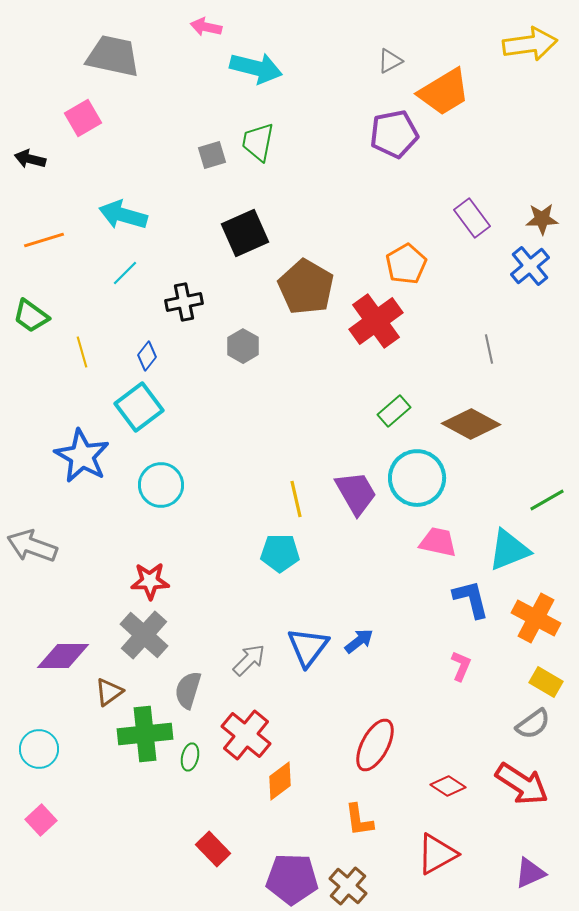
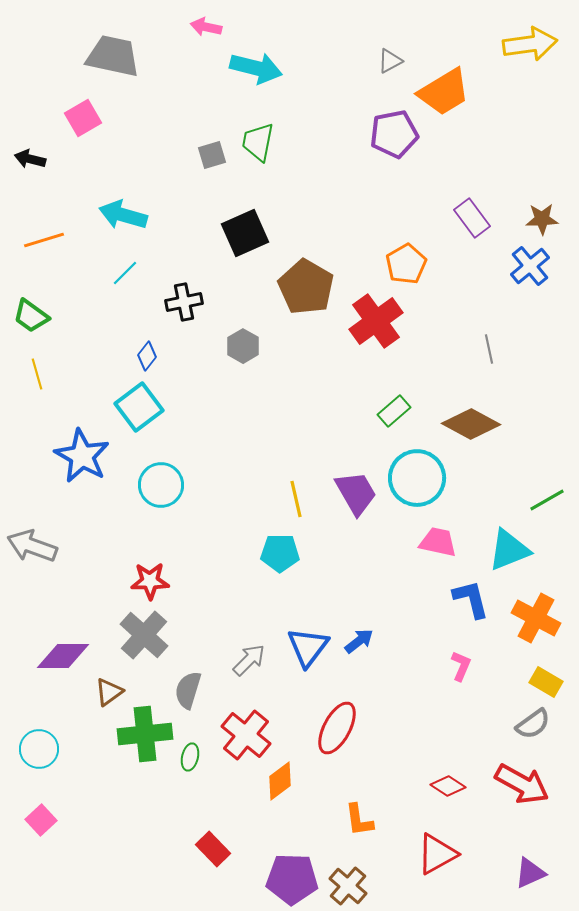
yellow line at (82, 352): moved 45 px left, 22 px down
red ellipse at (375, 745): moved 38 px left, 17 px up
red arrow at (522, 784): rotated 4 degrees counterclockwise
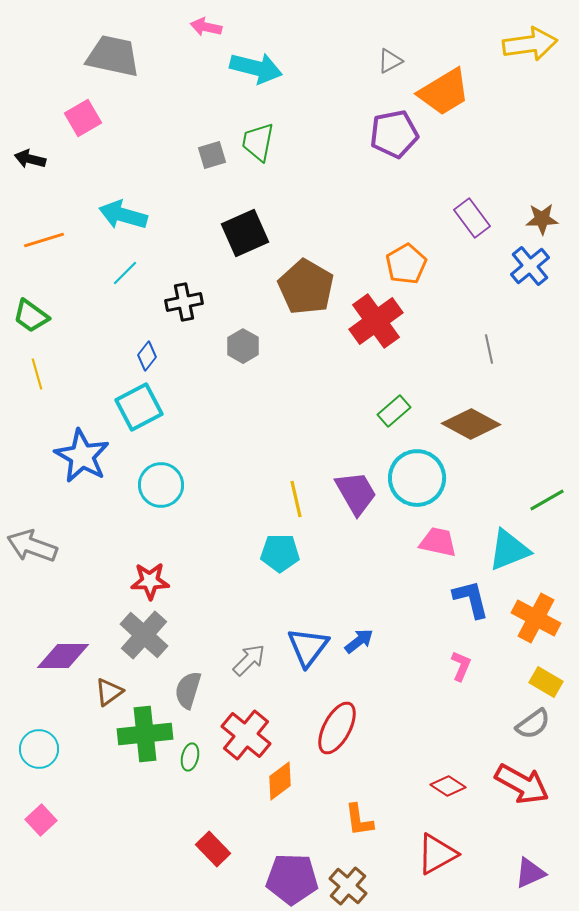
cyan square at (139, 407): rotated 9 degrees clockwise
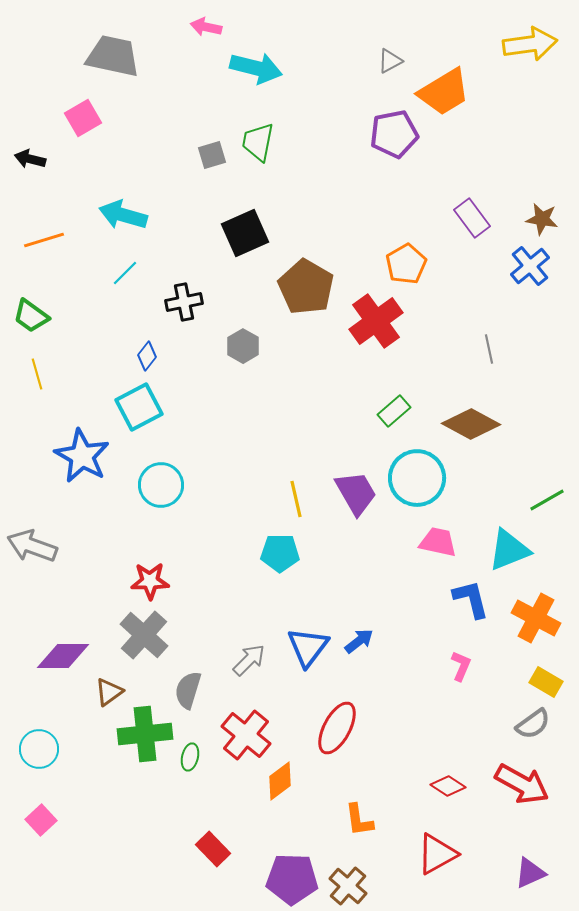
brown star at (542, 219): rotated 12 degrees clockwise
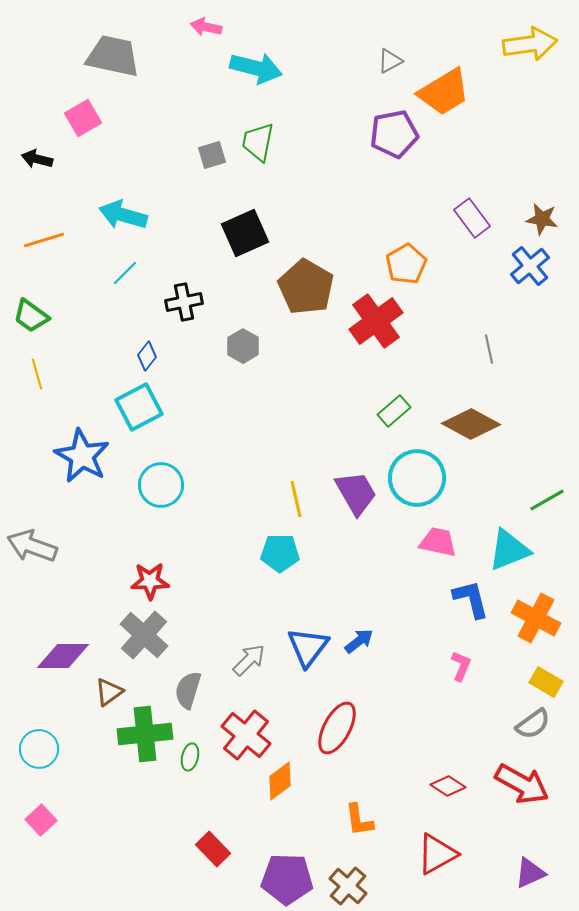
black arrow at (30, 159): moved 7 px right
purple pentagon at (292, 879): moved 5 px left
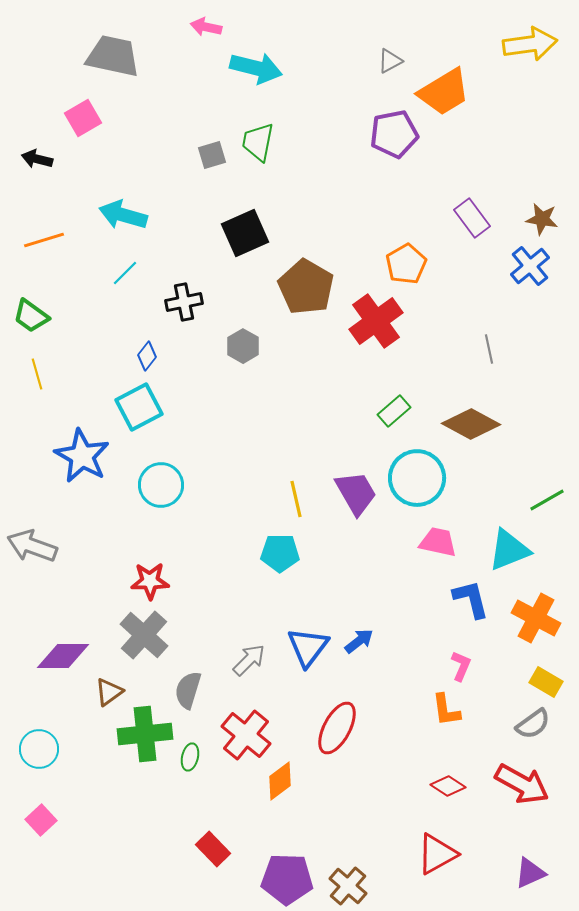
orange L-shape at (359, 820): moved 87 px right, 110 px up
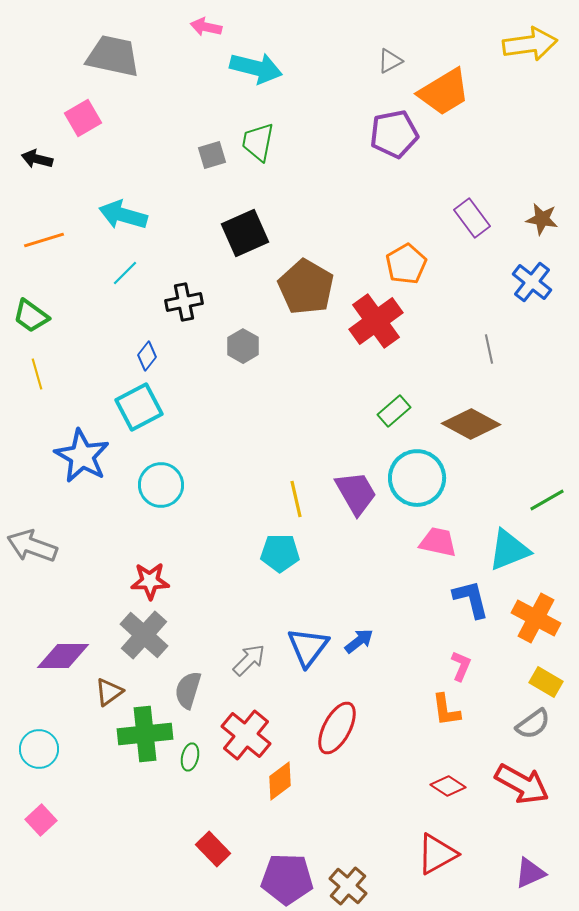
blue cross at (530, 266): moved 2 px right, 16 px down; rotated 12 degrees counterclockwise
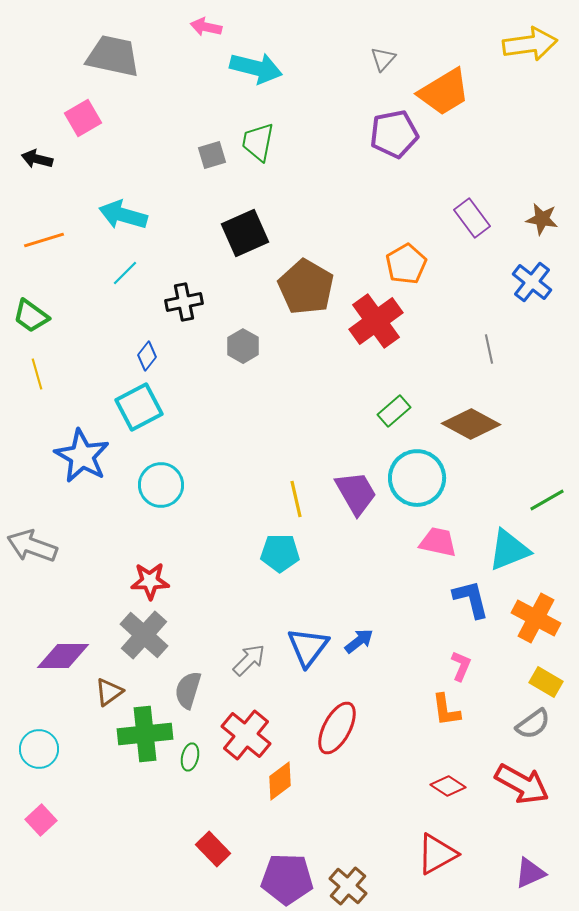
gray triangle at (390, 61): moved 7 px left, 2 px up; rotated 20 degrees counterclockwise
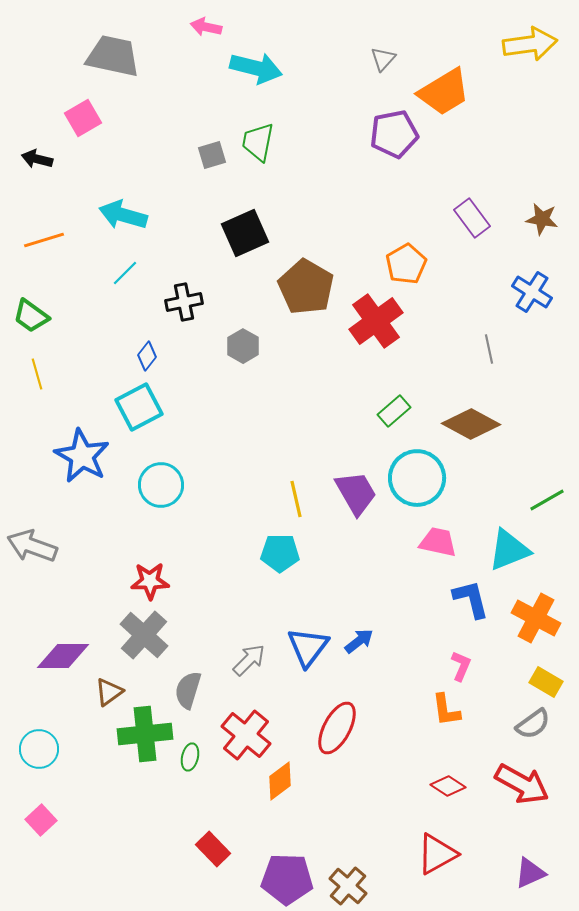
blue cross at (532, 282): moved 10 px down; rotated 6 degrees counterclockwise
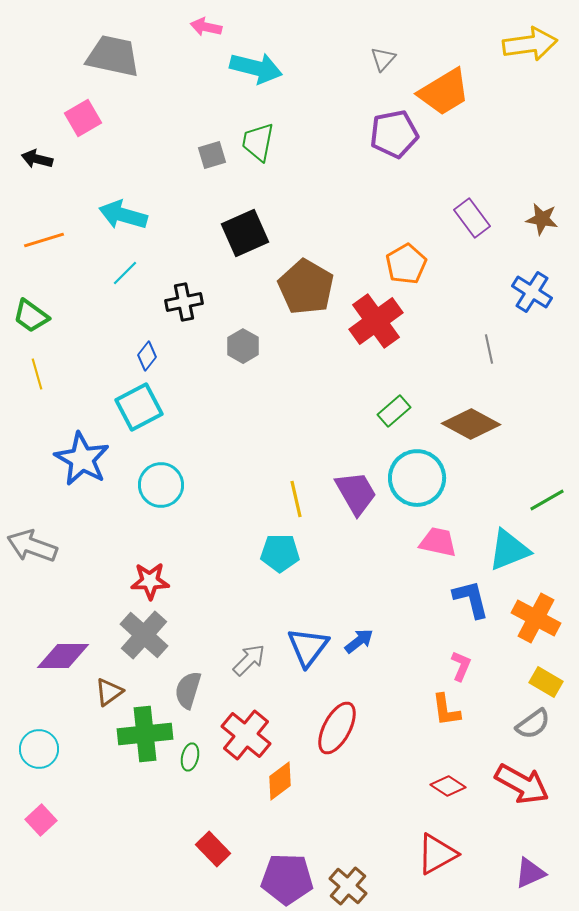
blue star at (82, 456): moved 3 px down
